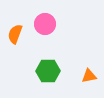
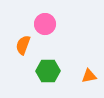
orange semicircle: moved 8 px right, 11 px down
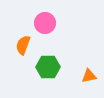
pink circle: moved 1 px up
green hexagon: moved 4 px up
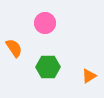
orange semicircle: moved 9 px left, 3 px down; rotated 126 degrees clockwise
orange triangle: rotated 21 degrees counterclockwise
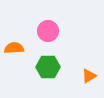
pink circle: moved 3 px right, 8 px down
orange semicircle: rotated 60 degrees counterclockwise
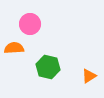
pink circle: moved 18 px left, 7 px up
green hexagon: rotated 15 degrees clockwise
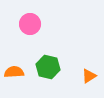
orange semicircle: moved 24 px down
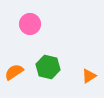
orange semicircle: rotated 30 degrees counterclockwise
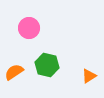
pink circle: moved 1 px left, 4 px down
green hexagon: moved 1 px left, 2 px up
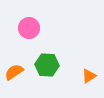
green hexagon: rotated 10 degrees counterclockwise
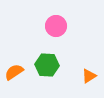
pink circle: moved 27 px right, 2 px up
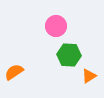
green hexagon: moved 22 px right, 10 px up
